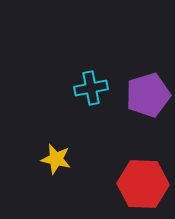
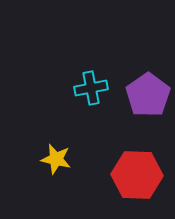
purple pentagon: rotated 18 degrees counterclockwise
red hexagon: moved 6 px left, 9 px up
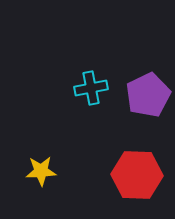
purple pentagon: rotated 9 degrees clockwise
yellow star: moved 15 px left, 12 px down; rotated 16 degrees counterclockwise
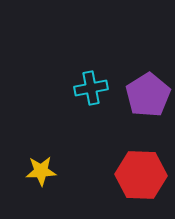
purple pentagon: rotated 6 degrees counterclockwise
red hexagon: moved 4 px right
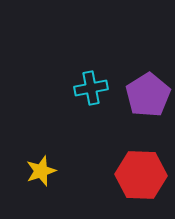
yellow star: rotated 16 degrees counterclockwise
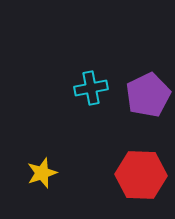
purple pentagon: rotated 6 degrees clockwise
yellow star: moved 1 px right, 2 px down
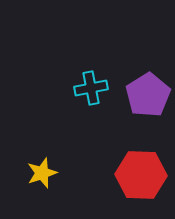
purple pentagon: rotated 6 degrees counterclockwise
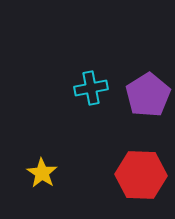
yellow star: rotated 20 degrees counterclockwise
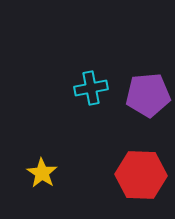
purple pentagon: rotated 27 degrees clockwise
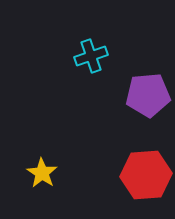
cyan cross: moved 32 px up; rotated 8 degrees counterclockwise
red hexagon: moved 5 px right; rotated 6 degrees counterclockwise
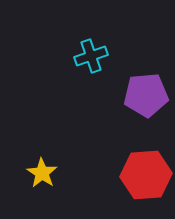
purple pentagon: moved 2 px left
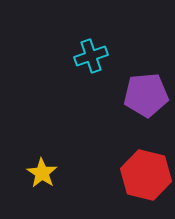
red hexagon: rotated 18 degrees clockwise
